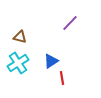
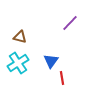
blue triangle: rotated 21 degrees counterclockwise
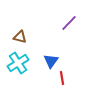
purple line: moved 1 px left
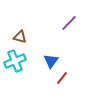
cyan cross: moved 3 px left, 2 px up; rotated 10 degrees clockwise
red line: rotated 48 degrees clockwise
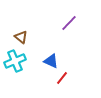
brown triangle: moved 1 px right; rotated 24 degrees clockwise
blue triangle: rotated 42 degrees counterclockwise
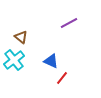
purple line: rotated 18 degrees clockwise
cyan cross: moved 1 px left, 1 px up; rotated 15 degrees counterclockwise
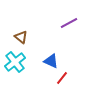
cyan cross: moved 1 px right, 2 px down
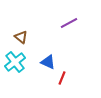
blue triangle: moved 3 px left, 1 px down
red line: rotated 16 degrees counterclockwise
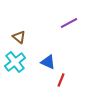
brown triangle: moved 2 px left
red line: moved 1 px left, 2 px down
